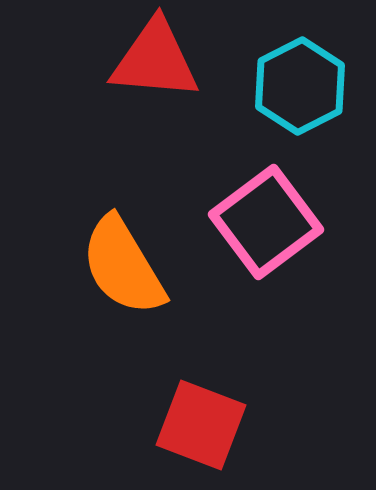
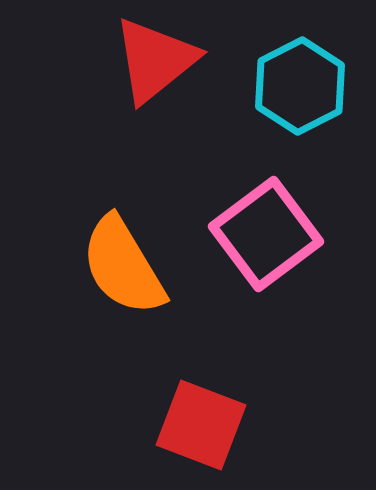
red triangle: rotated 44 degrees counterclockwise
pink square: moved 12 px down
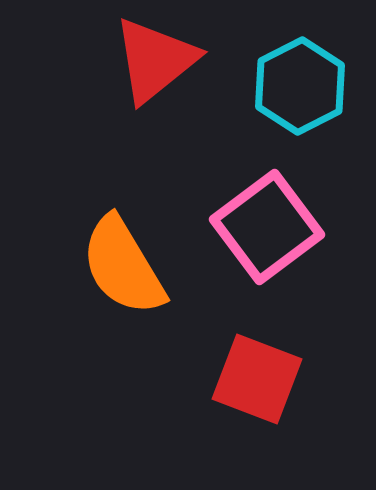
pink square: moved 1 px right, 7 px up
red square: moved 56 px right, 46 px up
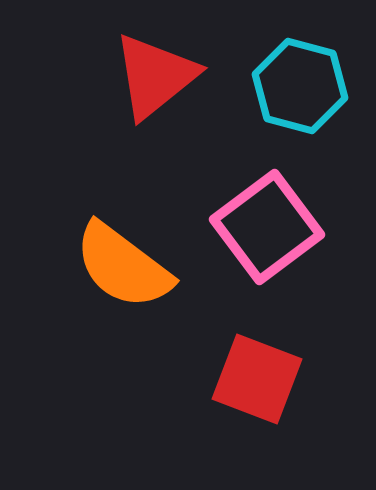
red triangle: moved 16 px down
cyan hexagon: rotated 18 degrees counterclockwise
orange semicircle: rotated 22 degrees counterclockwise
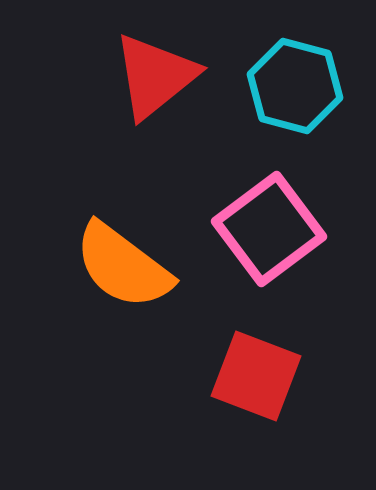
cyan hexagon: moved 5 px left
pink square: moved 2 px right, 2 px down
red square: moved 1 px left, 3 px up
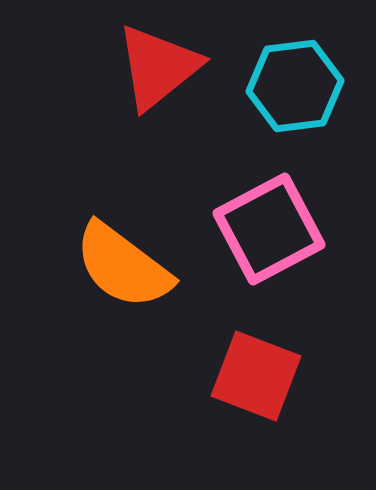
red triangle: moved 3 px right, 9 px up
cyan hexagon: rotated 22 degrees counterclockwise
pink square: rotated 9 degrees clockwise
